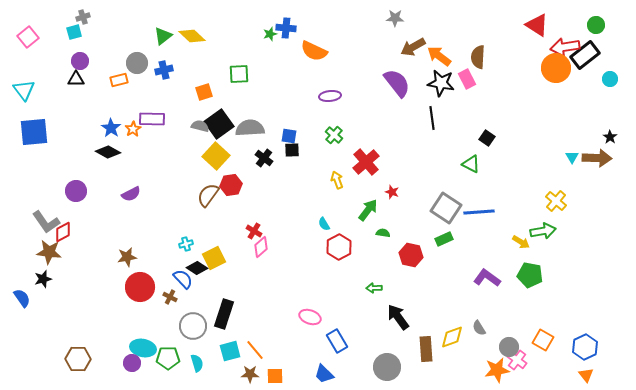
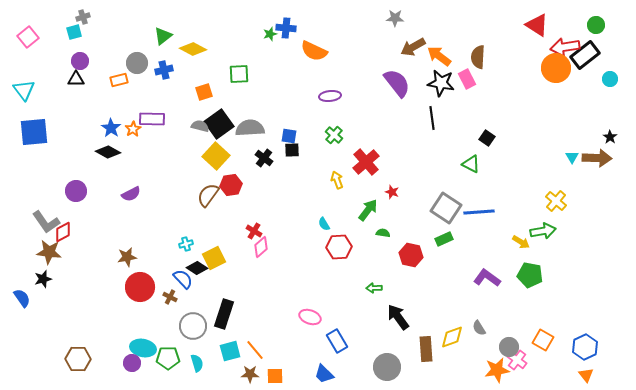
yellow diamond at (192, 36): moved 1 px right, 13 px down; rotated 16 degrees counterclockwise
red hexagon at (339, 247): rotated 25 degrees clockwise
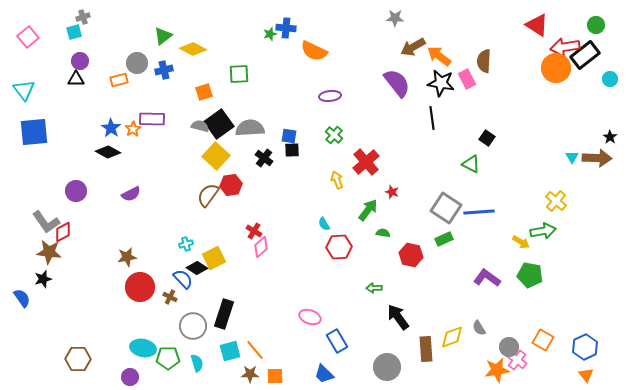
brown semicircle at (478, 57): moved 6 px right, 4 px down
purple circle at (132, 363): moved 2 px left, 14 px down
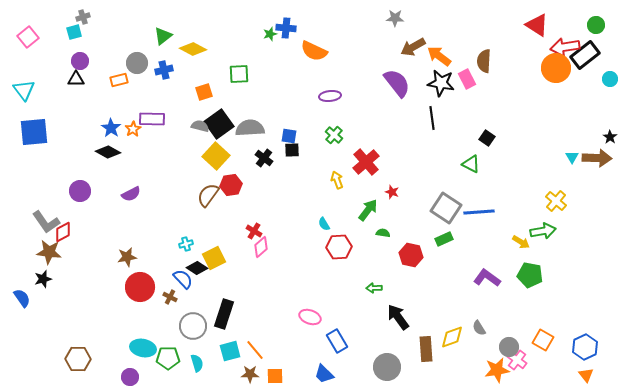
purple circle at (76, 191): moved 4 px right
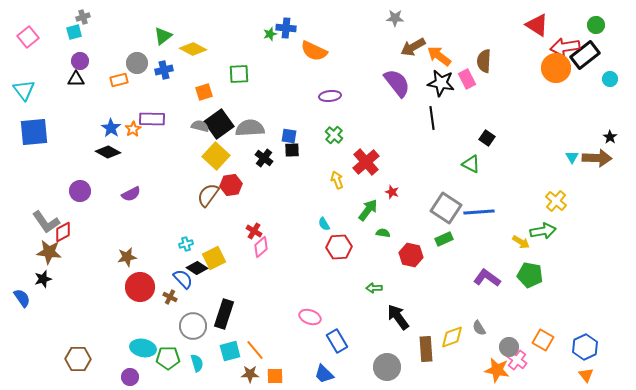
orange star at (497, 370): rotated 20 degrees clockwise
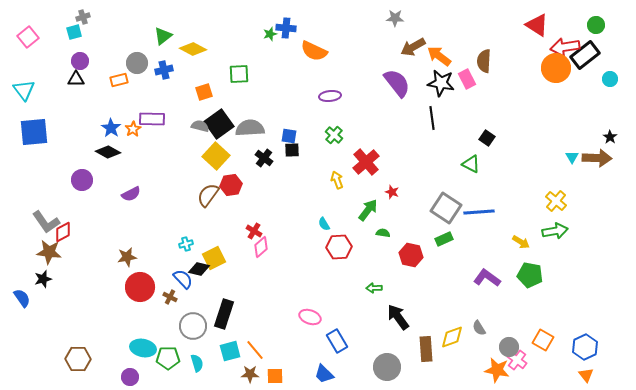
purple circle at (80, 191): moved 2 px right, 11 px up
green arrow at (543, 231): moved 12 px right
black diamond at (197, 268): moved 2 px right, 1 px down; rotated 20 degrees counterclockwise
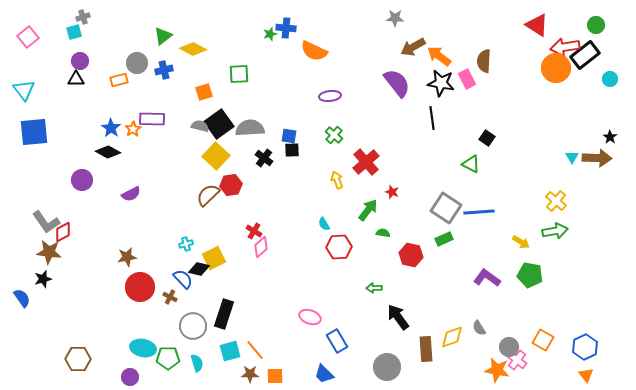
brown semicircle at (208, 195): rotated 10 degrees clockwise
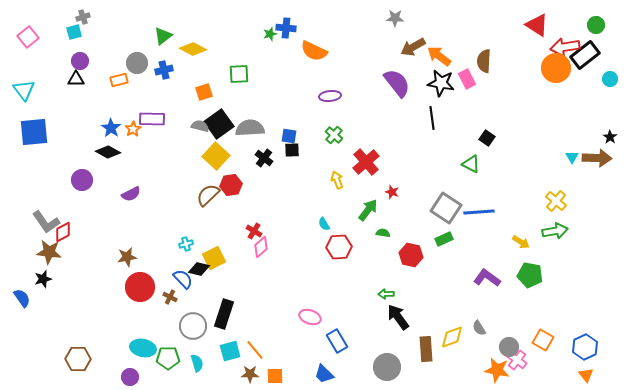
green arrow at (374, 288): moved 12 px right, 6 px down
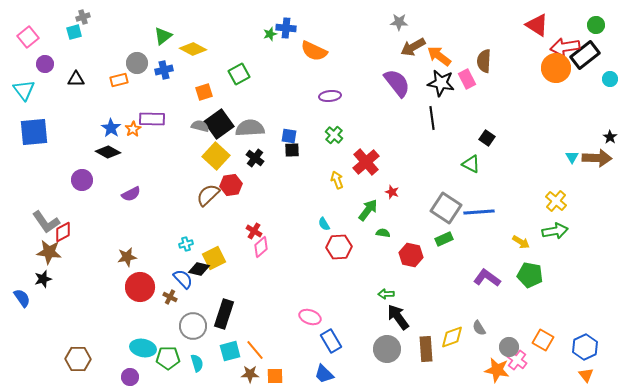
gray star at (395, 18): moved 4 px right, 4 px down
purple circle at (80, 61): moved 35 px left, 3 px down
green square at (239, 74): rotated 25 degrees counterclockwise
black cross at (264, 158): moved 9 px left
blue rectangle at (337, 341): moved 6 px left
gray circle at (387, 367): moved 18 px up
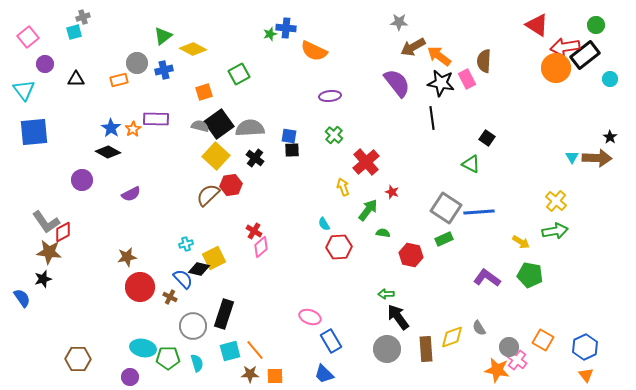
purple rectangle at (152, 119): moved 4 px right
yellow arrow at (337, 180): moved 6 px right, 7 px down
